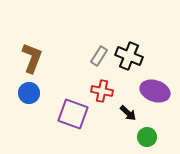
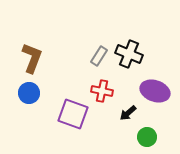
black cross: moved 2 px up
black arrow: rotated 96 degrees clockwise
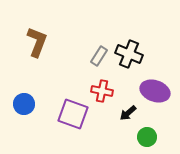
brown L-shape: moved 5 px right, 16 px up
blue circle: moved 5 px left, 11 px down
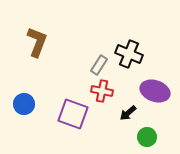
gray rectangle: moved 9 px down
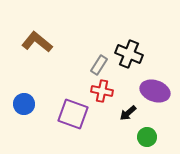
brown L-shape: rotated 72 degrees counterclockwise
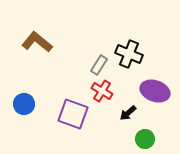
red cross: rotated 20 degrees clockwise
green circle: moved 2 px left, 2 px down
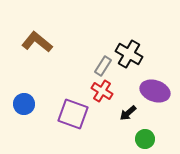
black cross: rotated 8 degrees clockwise
gray rectangle: moved 4 px right, 1 px down
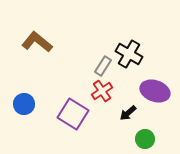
red cross: rotated 25 degrees clockwise
purple square: rotated 12 degrees clockwise
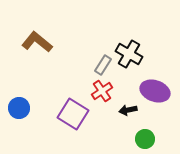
gray rectangle: moved 1 px up
blue circle: moved 5 px left, 4 px down
black arrow: moved 3 px up; rotated 30 degrees clockwise
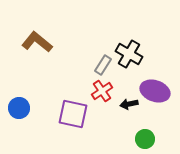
black arrow: moved 1 px right, 6 px up
purple square: rotated 20 degrees counterclockwise
